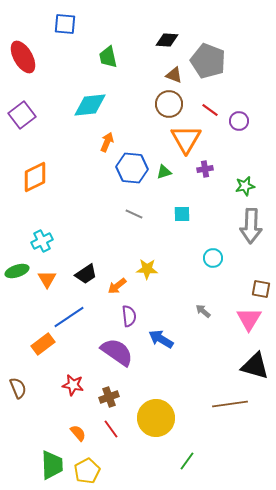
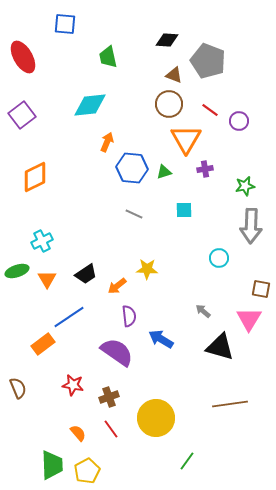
cyan square at (182, 214): moved 2 px right, 4 px up
cyan circle at (213, 258): moved 6 px right
black triangle at (255, 366): moved 35 px left, 19 px up
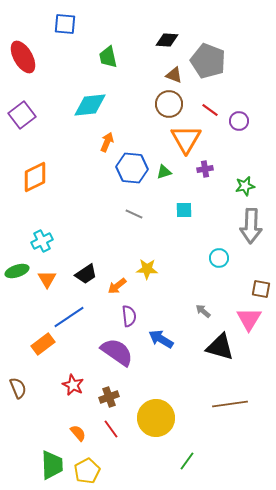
red star at (73, 385): rotated 15 degrees clockwise
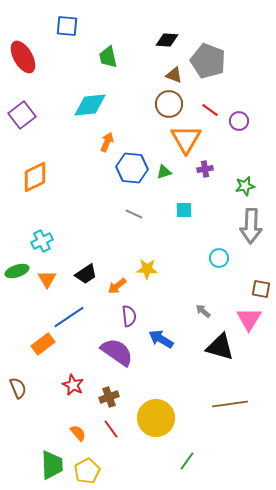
blue square at (65, 24): moved 2 px right, 2 px down
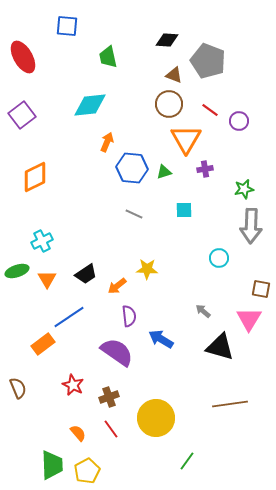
green star at (245, 186): moved 1 px left, 3 px down
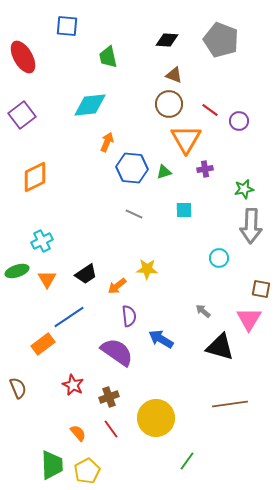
gray pentagon at (208, 61): moved 13 px right, 21 px up
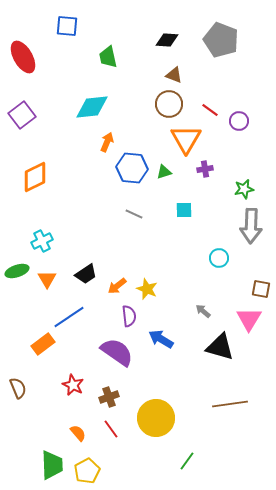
cyan diamond at (90, 105): moved 2 px right, 2 px down
yellow star at (147, 269): moved 20 px down; rotated 20 degrees clockwise
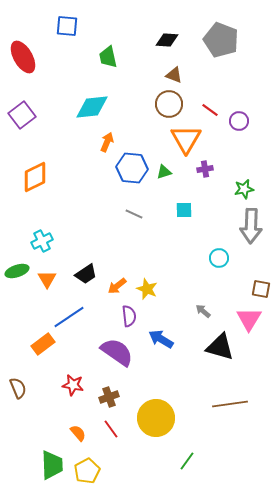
red star at (73, 385): rotated 15 degrees counterclockwise
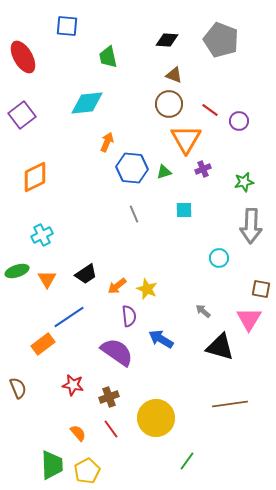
cyan diamond at (92, 107): moved 5 px left, 4 px up
purple cross at (205, 169): moved 2 px left; rotated 14 degrees counterclockwise
green star at (244, 189): moved 7 px up
gray line at (134, 214): rotated 42 degrees clockwise
cyan cross at (42, 241): moved 6 px up
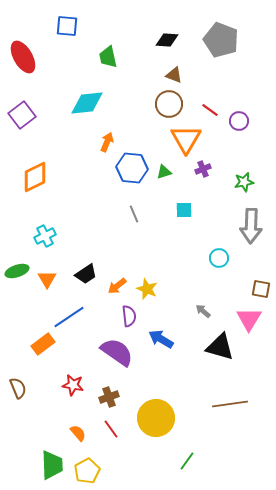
cyan cross at (42, 235): moved 3 px right, 1 px down
